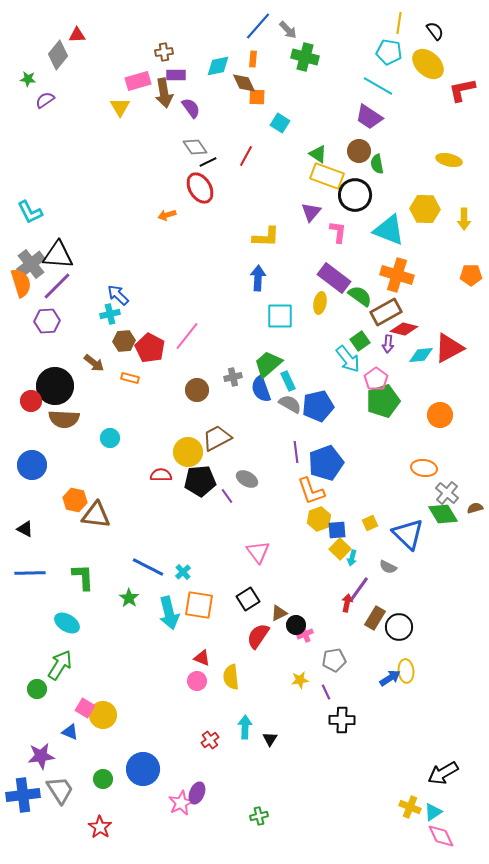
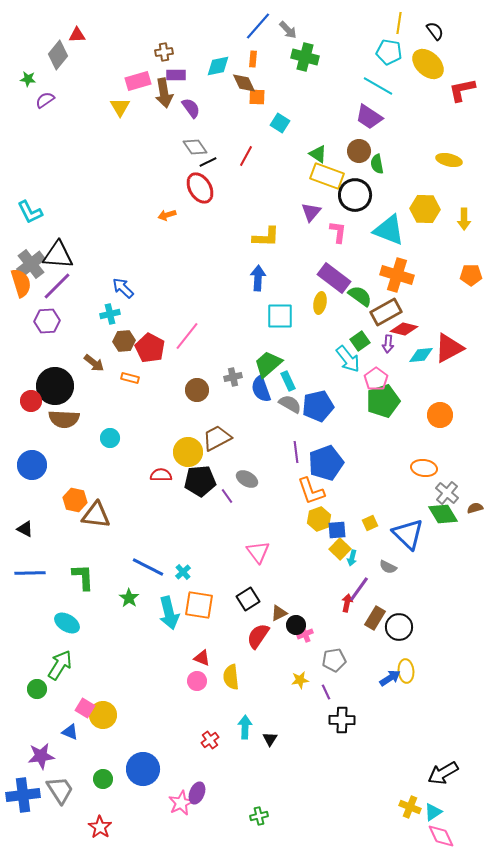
blue arrow at (118, 295): moved 5 px right, 7 px up
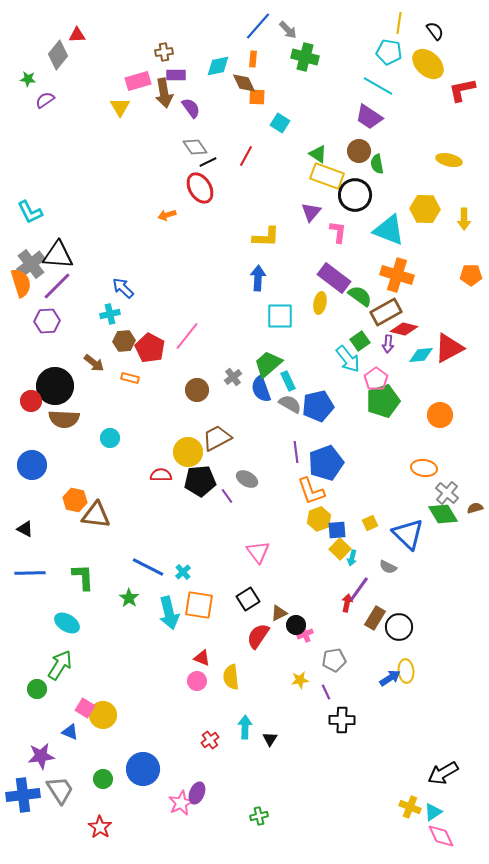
gray cross at (233, 377): rotated 24 degrees counterclockwise
